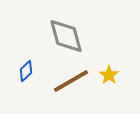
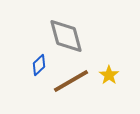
blue diamond: moved 13 px right, 6 px up
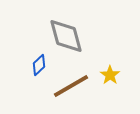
yellow star: moved 1 px right
brown line: moved 5 px down
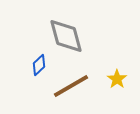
yellow star: moved 7 px right, 4 px down
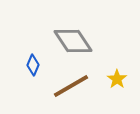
gray diamond: moved 7 px right, 5 px down; rotated 18 degrees counterclockwise
blue diamond: moved 6 px left; rotated 25 degrees counterclockwise
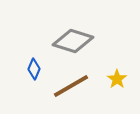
gray diamond: rotated 39 degrees counterclockwise
blue diamond: moved 1 px right, 4 px down
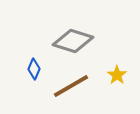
yellow star: moved 4 px up
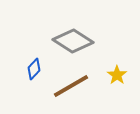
gray diamond: rotated 15 degrees clockwise
blue diamond: rotated 20 degrees clockwise
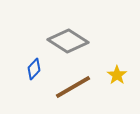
gray diamond: moved 5 px left
brown line: moved 2 px right, 1 px down
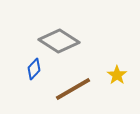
gray diamond: moved 9 px left
brown line: moved 2 px down
